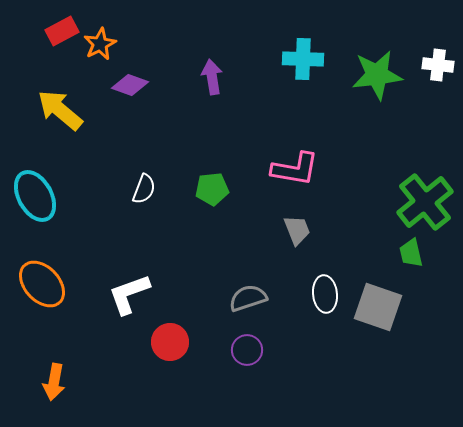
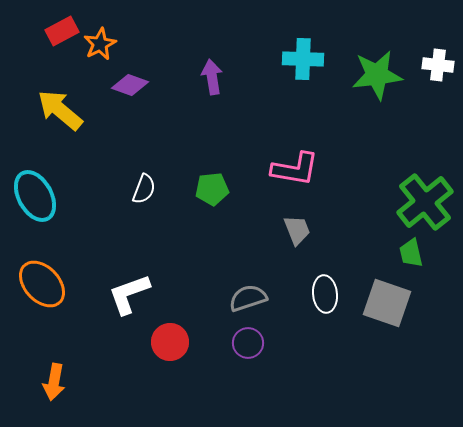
gray square: moved 9 px right, 4 px up
purple circle: moved 1 px right, 7 px up
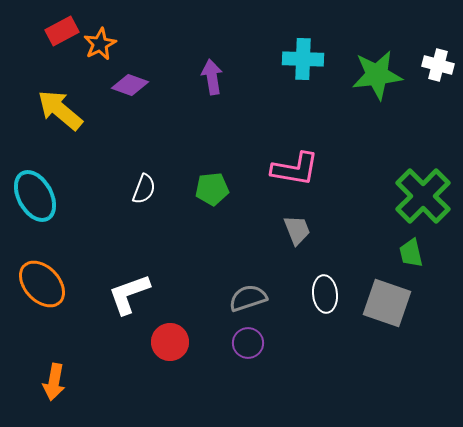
white cross: rotated 8 degrees clockwise
green cross: moved 2 px left, 6 px up; rotated 6 degrees counterclockwise
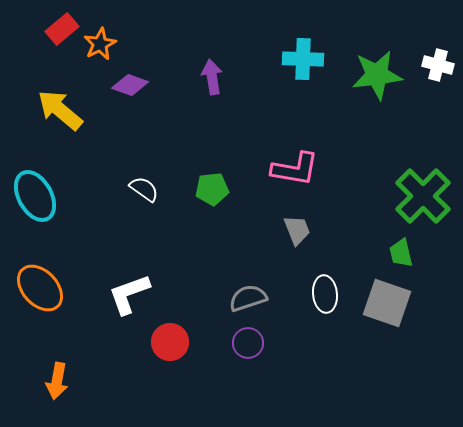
red rectangle: moved 2 px up; rotated 12 degrees counterclockwise
white semicircle: rotated 76 degrees counterclockwise
green trapezoid: moved 10 px left
orange ellipse: moved 2 px left, 4 px down
orange arrow: moved 3 px right, 1 px up
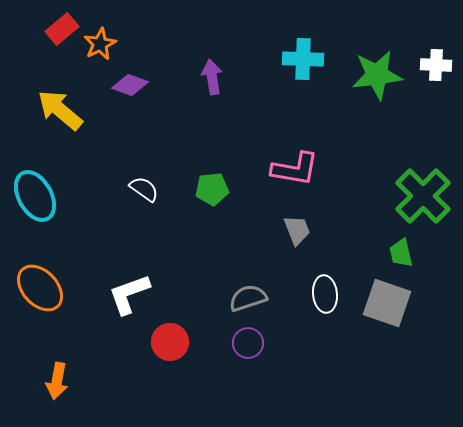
white cross: moved 2 px left; rotated 12 degrees counterclockwise
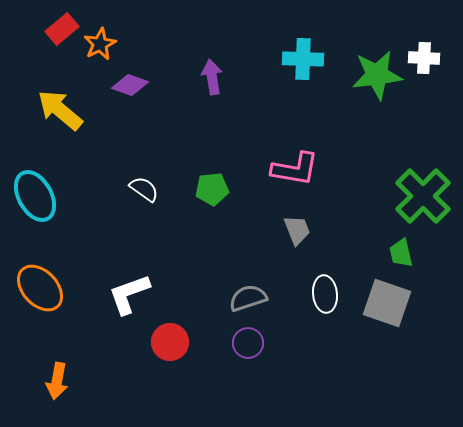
white cross: moved 12 px left, 7 px up
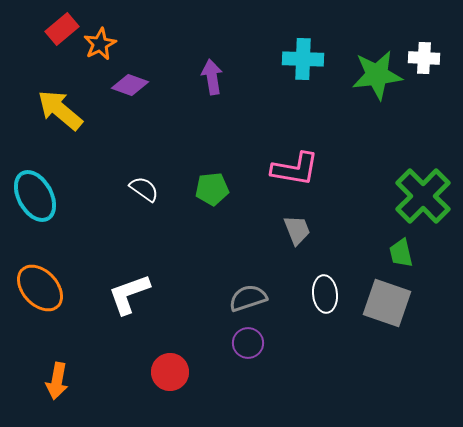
red circle: moved 30 px down
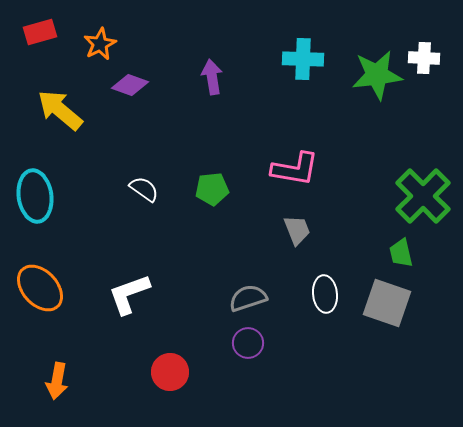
red rectangle: moved 22 px left, 3 px down; rotated 24 degrees clockwise
cyan ellipse: rotated 21 degrees clockwise
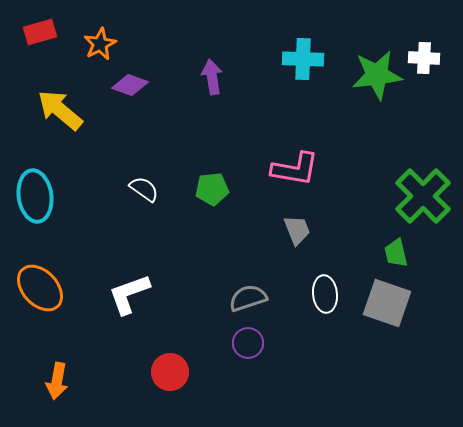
green trapezoid: moved 5 px left
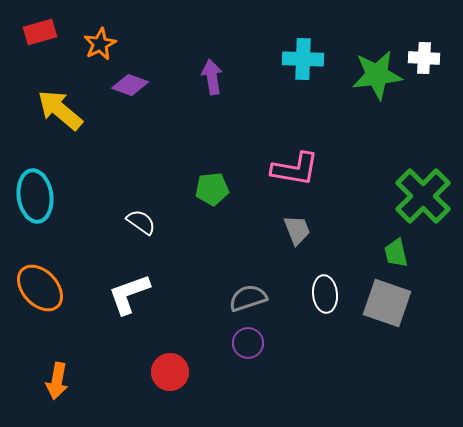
white semicircle: moved 3 px left, 33 px down
